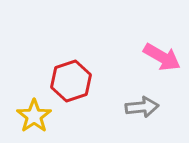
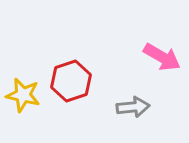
gray arrow: moved 9 px left
yellow star: moved 11 px left, 21 px up; rotated 24 degrees counterclockwise
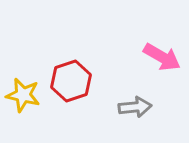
gray arrow: moved 2 px right
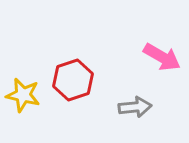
red hexagon: moved 2 px right, 1 px up
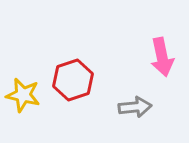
pink arrow: rotated 48 degrees clockwise
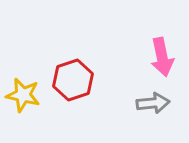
gray arrow: moved 18 px right, 4 px up
